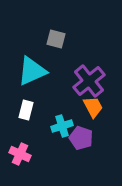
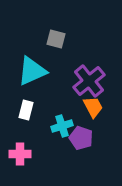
pink cross: rotated 25 degrees counterclockwise
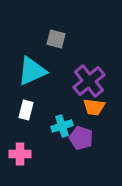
orange trapezoid: moved 1 px right; rotated 125 degrees clockwise
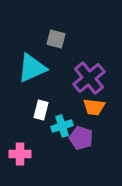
cyan triangle: moved 3 px up
purple cross: moved 3 px up
white rectangle: moved 15 px right
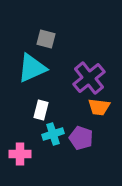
gray square: moved 10 px left
orange trapezoid: moved 5 px right
cyan cross: moved 9 px left, 8 px down
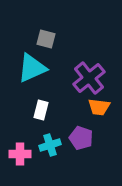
cyan cross: moved 3 px left, 11 px down
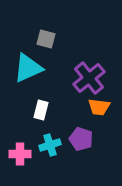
cyan triangle: moved 4 px left
purple pentagon: moved 1 px down
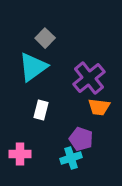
gray square: moved 1 px left, 1 px up; rotated 30 degrees clockwise
cyan triangle: moved 5 px right, 1 px up; rotated 12 degrees counterclockwise
cyan cross: moved 21 px right, 13 px down
